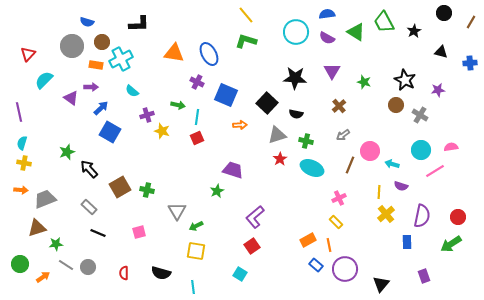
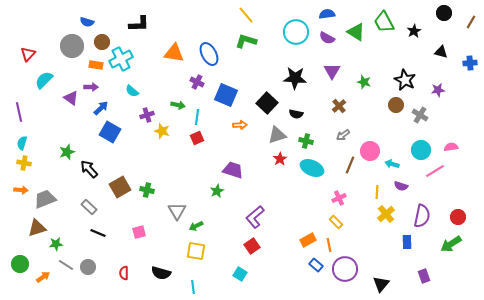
yellow line at (379, 192): moved 2 px left
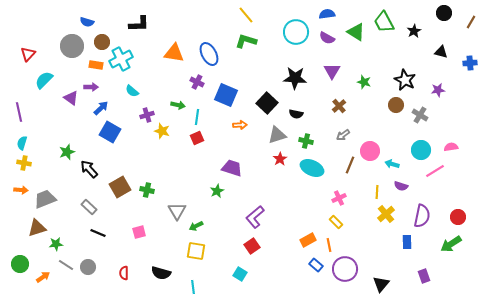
purple trapezoid at (233, 170): moved 1 px left, 2 px up
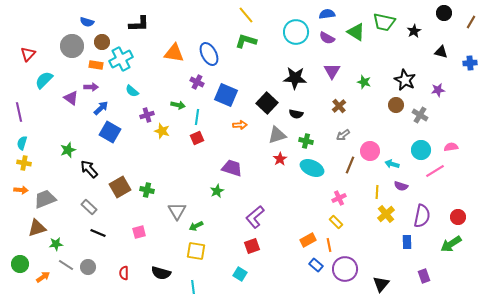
green trapezoid at (384, 22): rotated 50 degrees counterclockwise
green star at (67, 152): moved 1 px right, 2 px up
red square at (252, 246): rotated 14 degrees clockwise
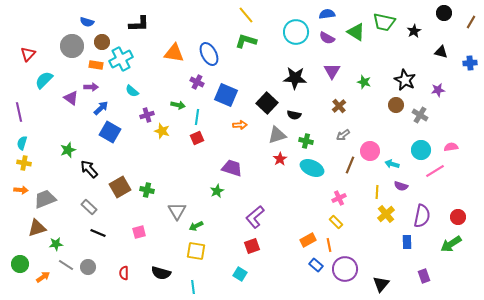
black semicircle at (296, 114): moved 2 px left, 1 px down
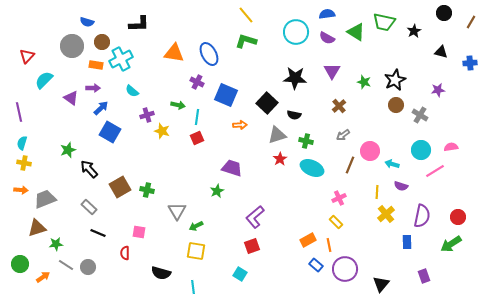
red triangle at (28, 54): moved 1 px left, 2 px down
black star at (405, 80): moved 10 px left; rotated 20 degrees clockwise
purple arrow at (91, 87): moved 2 px right, 1 px down
pink square at (139, 232): rotated 24 degrees clockwise
red semicircle at (124, 273): moved 1 px right, 20 px up
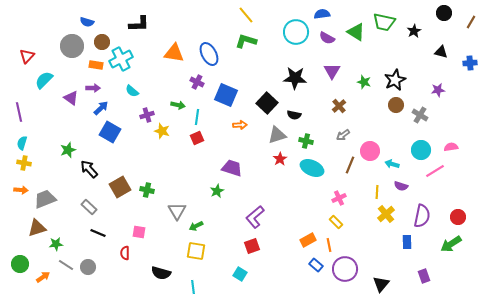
blue semicircle at (327, 14): moved 5 px left
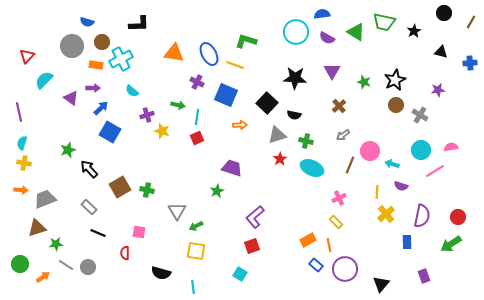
yellow line at (246, 15): moved 11 px left, 50 px down; rotated 30 degrees counterclockwise
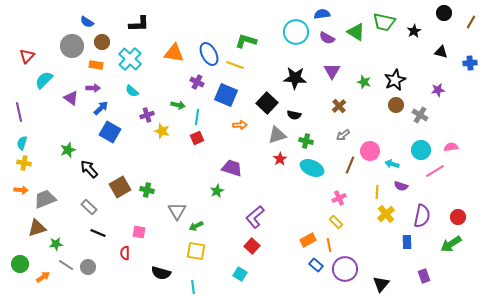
blue semicircle at (87, 22): rotated 16 degrees clockwise
cyan cross at (121, 59): moved 9 px right; rotated 20 degrees counterclockwise
red square at (252, 246): rotated 28 degrees counterclockwise
